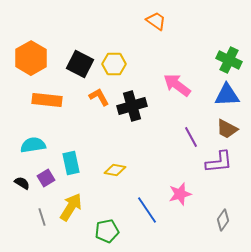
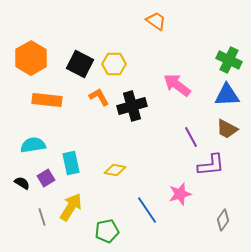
purple L-shape: moved 8 px left, 3 px down
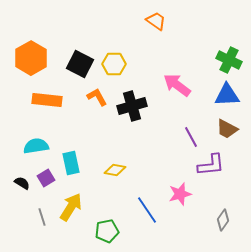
orange L-shape: moved 2 px left
cyan semicircle: moved 3 px right, 1 px down
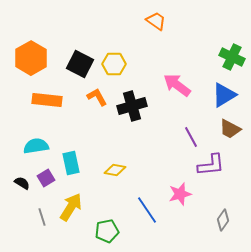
green cross: moved 3 px right, 3 px up
blue triangle: moved 3 px left; rotated 28 degrees counterclockwise
brown trapezoid: moved 3 px right
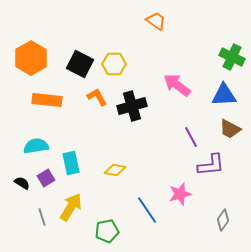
blue triangle: rotated 28 degrees clockwise
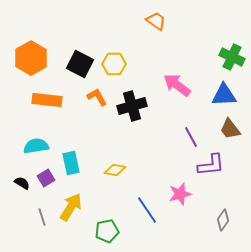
brown trapezoid: rotated 25 degrees clockwise
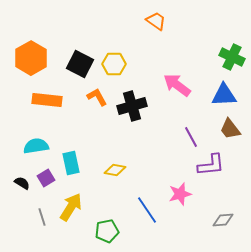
gray diamond: rotated 50 degrees clockwise
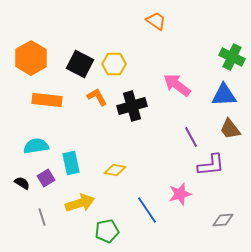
yellow arrow: moved 9 px right, 4 px up; rotated 40 degrees clockwise
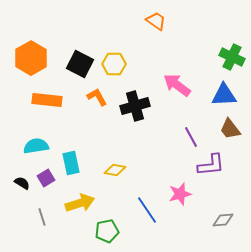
black cross: moved 3 px right
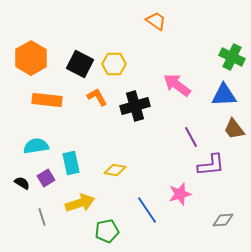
brown trapezoid: moved 4 px right
